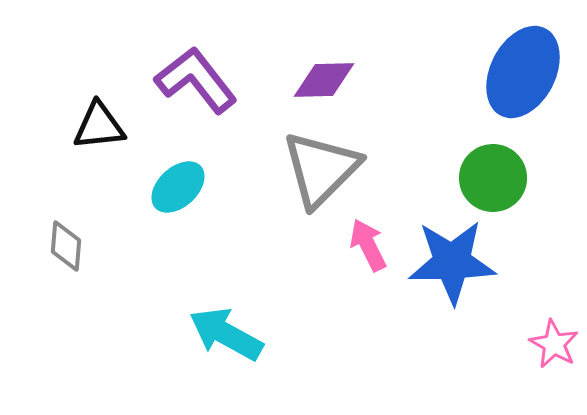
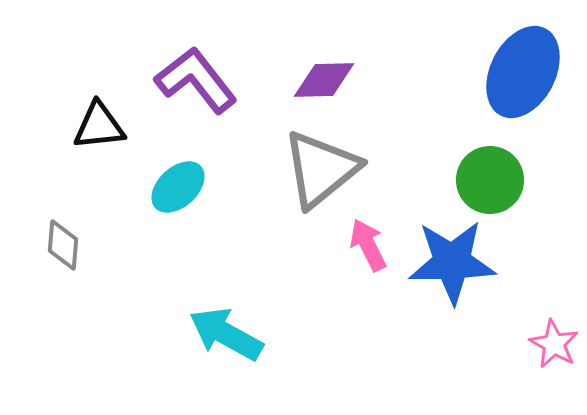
gray triangle: rotated 6 degrees clockwise
green circle: moved 3 px left, 2 px down
gray diamond: moved 3 px left, 1 px up
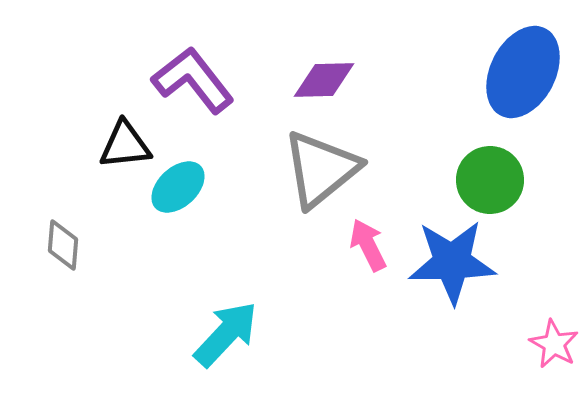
purple L-shape: moved 3 px left
black triangle: moved 26 px right, 19 px down
cyan arrow: rotated 104 degrees clockwise
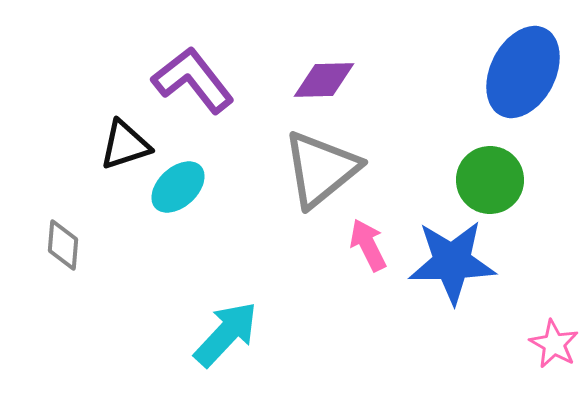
black triangle: rotated 12 degrees counterclockwise
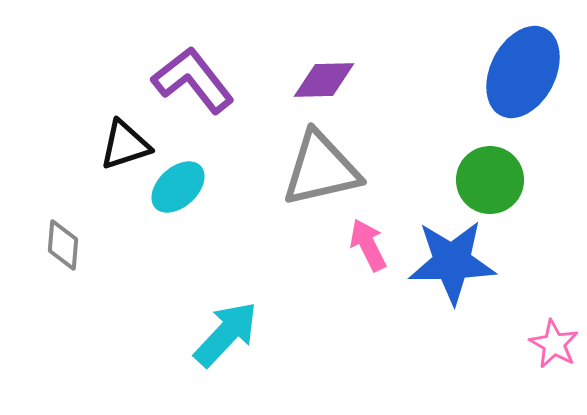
gray triangle: rotated 26 degrees clockwise
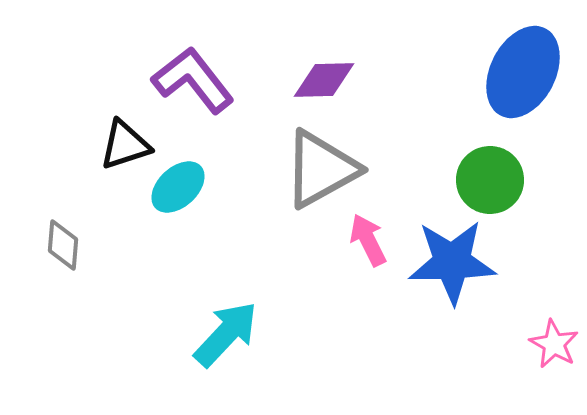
gray triangle: rotated 16 degrees counterclockwise
pink arrow: moved 5 px up
